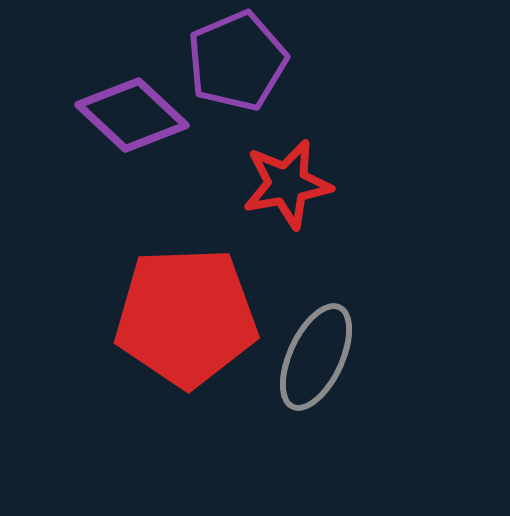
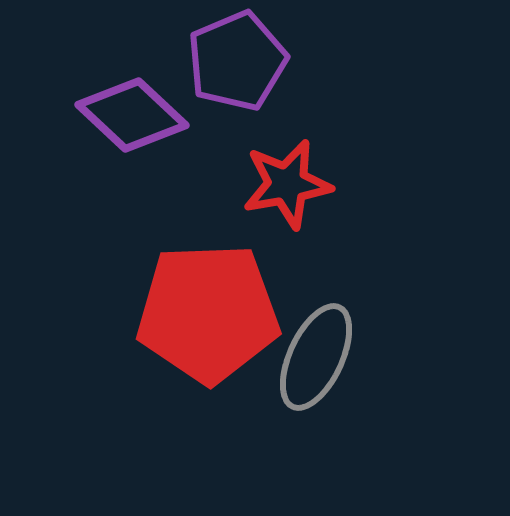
red pentagon: moved 22 px right, 4 px up
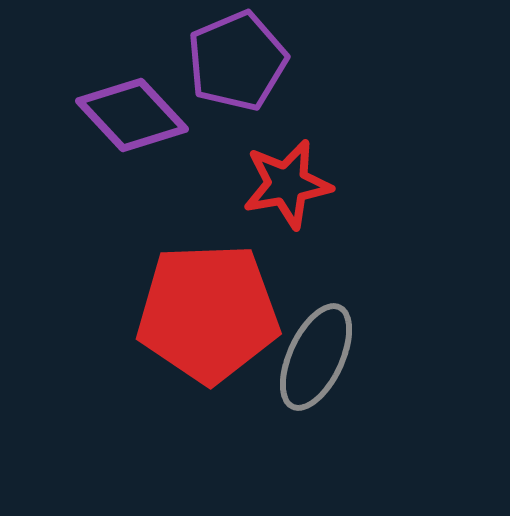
purple diamond: rotated 4 degrees clockwise
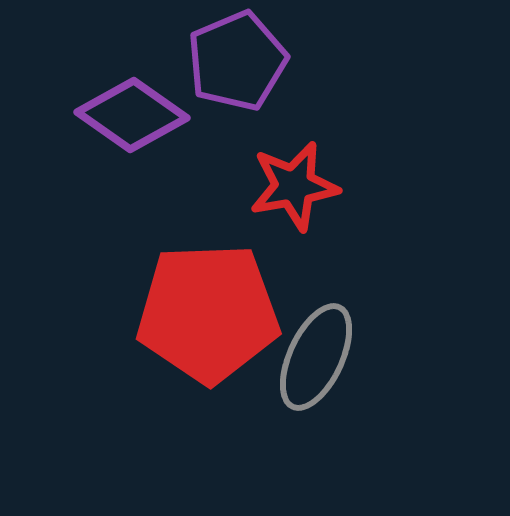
purple diamond: rotated 12 degrees counterclockwise
red star: moved 7 px right, 2 px down
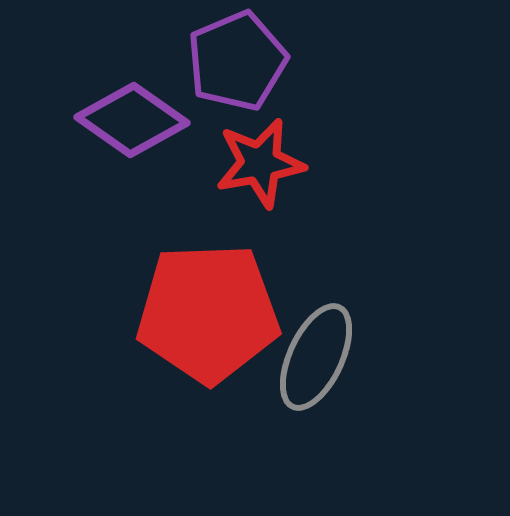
purple diamond: moved 5 px down
red star: moved 34 px left, 23 px up
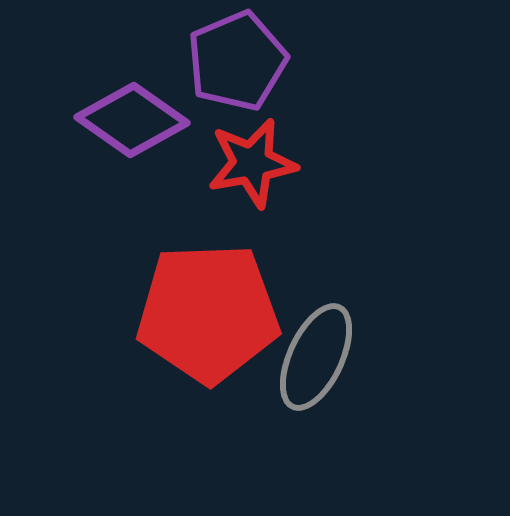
red star: moved 8 px left
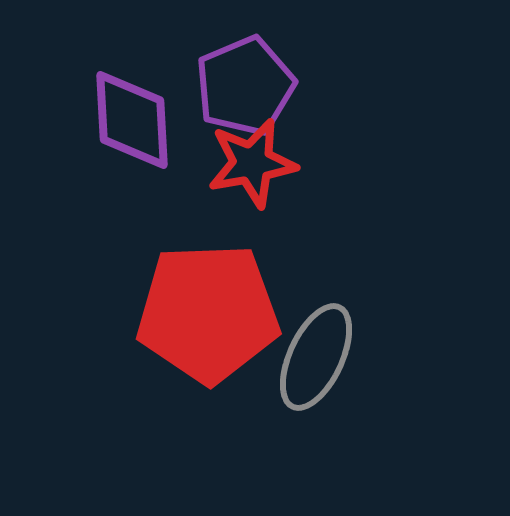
purple pentagon: moved 8 px right, 25 px down
purple diamond: rotated 52 degrees clockwise
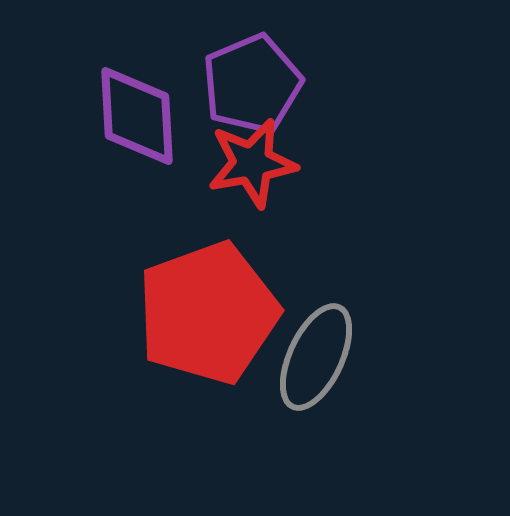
purple pentagon: moved 7 px right, 2 px up
purple diamond: moved 5 px right, 4 px up
red pentagon: rotated 18 degrees counterclockwise
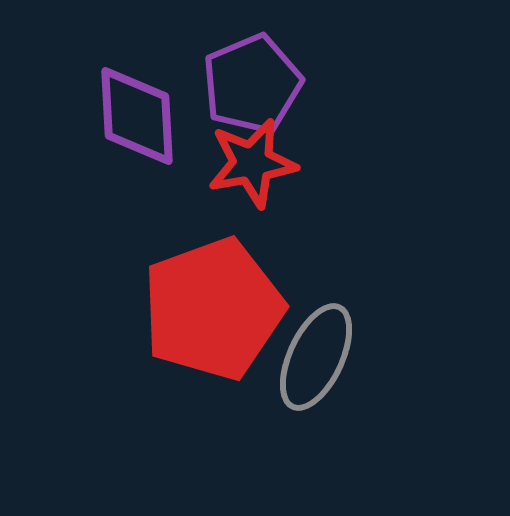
red pentagon: moved 5 px right, 4 px up
